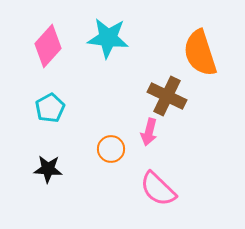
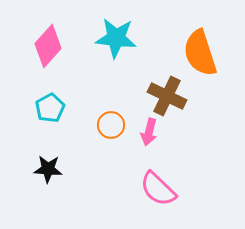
cyan star: moved 8 px right
orange circle: moved 24 px up
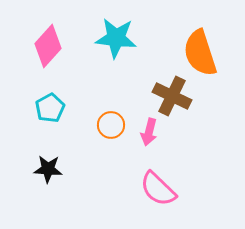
brown cross: moved 5 px right
